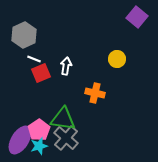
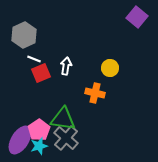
yellow circle: moved 7 px left, 9 px down
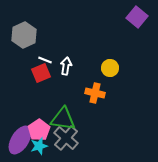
white line: moved 11 px right, 1 px down
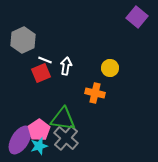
gray hexagon: moved 1 px left, 5 px down
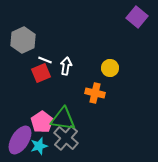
pink pentagon: moved 3 px right, 8 px up
